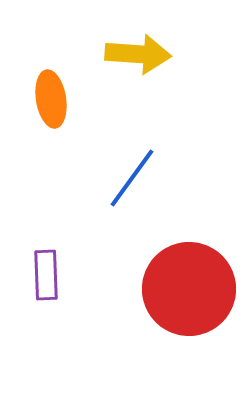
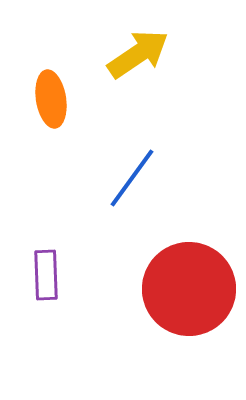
yellow arrow: rotated 38 degrees counterclockwise
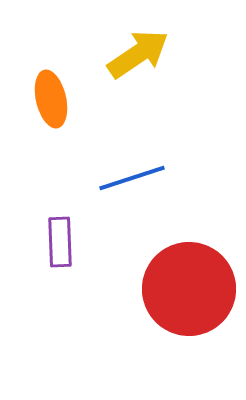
orange ellipse: rotated 4 degrees counterclockwise
blue line: rotated 36 degrees clockwise
purple rectangle: moved 14 px right, 33 px up
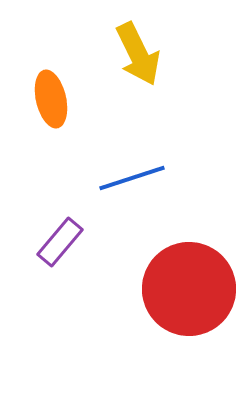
yellow arrow: rotated 98 degrees clockwise
purple rectangle: rotated 42 degrees clockwise
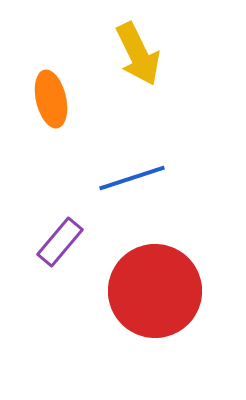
red circle: moved 34 px left, 2 px down
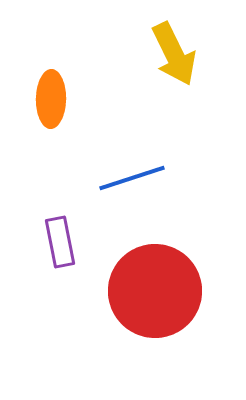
yellow arrow: moved 36 px right
orange ellipse: rotated 14 degrees clockwise
purple rectangle: rotated 51 degrees counterclockwise
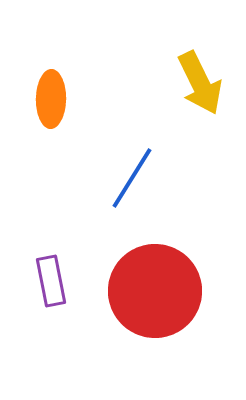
yellow arrow: moved 26 px right, 29 px down
blue line: rotated 40 degrees counterclockwise
purple rectangle: moved 9 px left, 39 px down
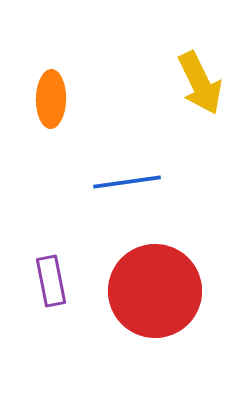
blue line: moved 5 px left, 4 px down; rotated 50 degrees clockwise
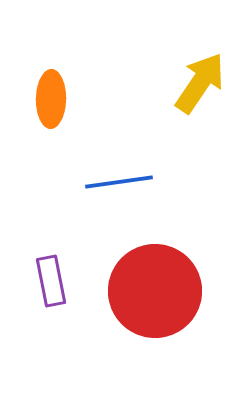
yellow arrow: rotated 120 degrees counterclockwise
blue line: moved 8 px left
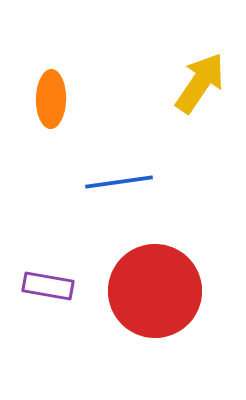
purple rectangle: moved 3 px left, 5 px down; rotated 69 degrees counterclockwise
